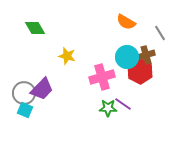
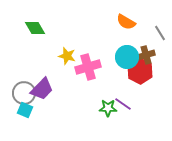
pink cross: moved 14 px left, 10 px up
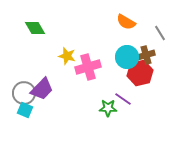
red hexagon: moved 2 px down; rotated 20 degrees clockwise
purple line: moved 5 px up
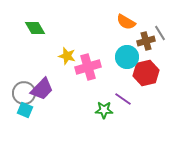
brown cross: moved 14 px up
red hexagon: moved 6 px right
green star: moved 4 px left, 2 px down
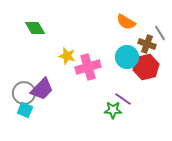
brown cross: moved 1 px right, 3 px down; rotated 36 degrees clockwise
red hexagon: moved 6 px up
green star: moved 9 px right
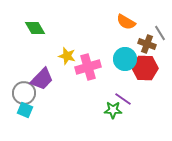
cyan circle: moved 2 px left, 2 px down
red hexagon: moved 1 px left, 1 px down; rotated 15 degrees clockwise
purple trapezoid: moved 10 px up
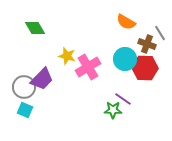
pink cross: rotated 15 degrees counterclockwise
gray circle: moved 6 px up
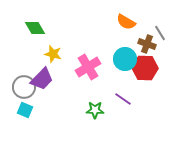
yellow star: moved 14 px left, 2 px up
green star: moved 18 px left
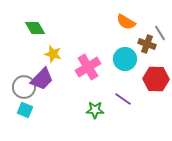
red hexagon: moved 11 px right, 11 px down
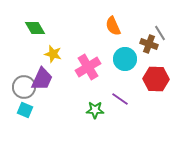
orange semicircle: moved 13 px left, 4 px down; rotated 36 degrees clockwise
brown cross: moved 2 px right
purple trapezoid: rotated 20 degrees counterclockwise
purple line: moved 3 px left
